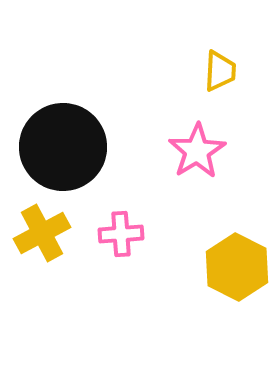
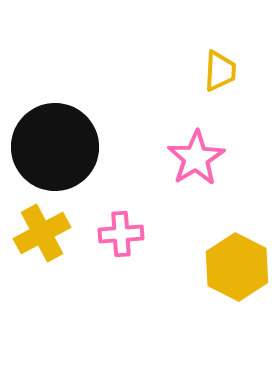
black circle: moved 8 px left
pink star: moved 1 px left, 7 px down
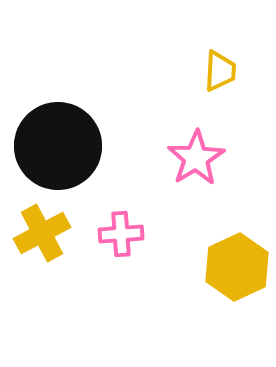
black circle: moved 3 px right, 1 px up
yellow hexagon: rotated 8 degrees clockwise
